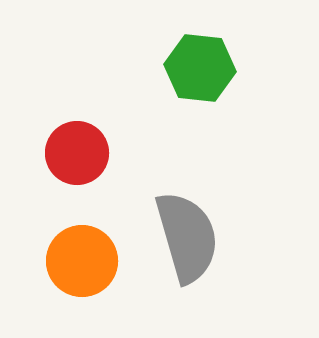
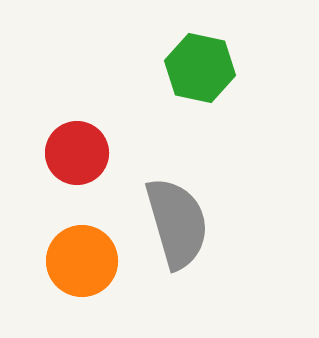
green hexagon: rotated 6 degrees clockwise
gray semicircle: moved 10 px left, 14 px up
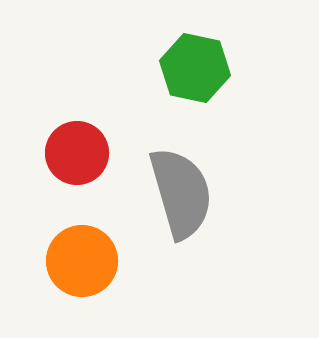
green hexagon: moved 5 px left
gray semicircle: moved 4 px right, 30 px up
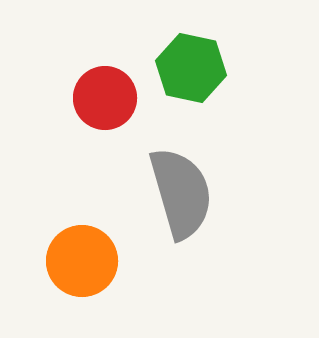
green hexagon: moved 4 px left
red circle: moved 28 px right, 55 px up
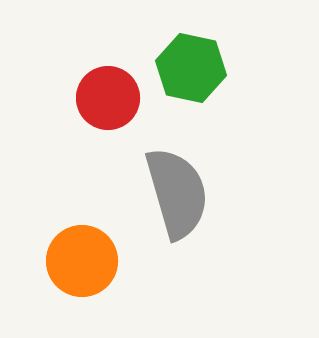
red circle: moved 3 px right
gray semicircle: moved 4 px left
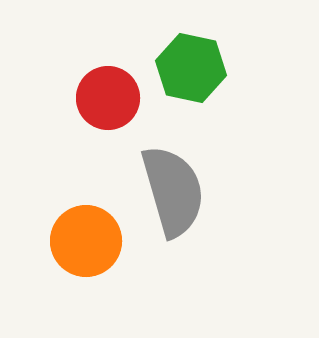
gray semicircle: moved 4 px left, 2 px up
orange circle: moved 4 px right, 20 px up
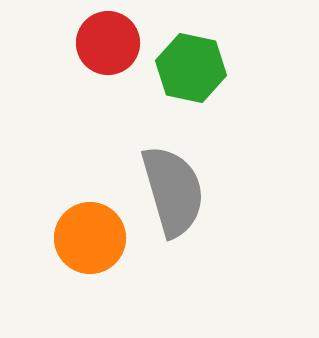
red circle: moved 55 px up
orange circle: moved 4 px right, 3 px up
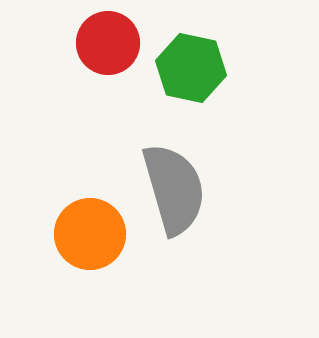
gray semicircle: moved 1 px right, 2 px up
orange circle: moved 4 px up
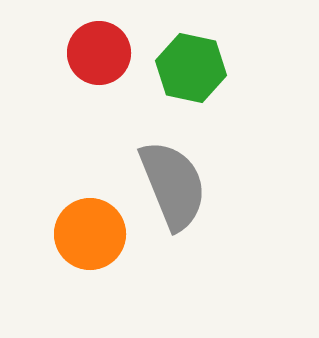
red circle: moved 9 px left, 10 px down
gray semicircle: moved 1 px left, 4 px up; rotated 6 degrees counterclockwise
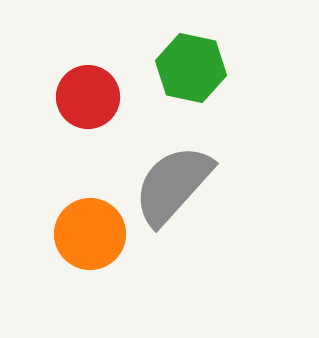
red circle: moved 11 px left, 44 px down
gray semicircle: rotated 116 degrees counterclockwise
